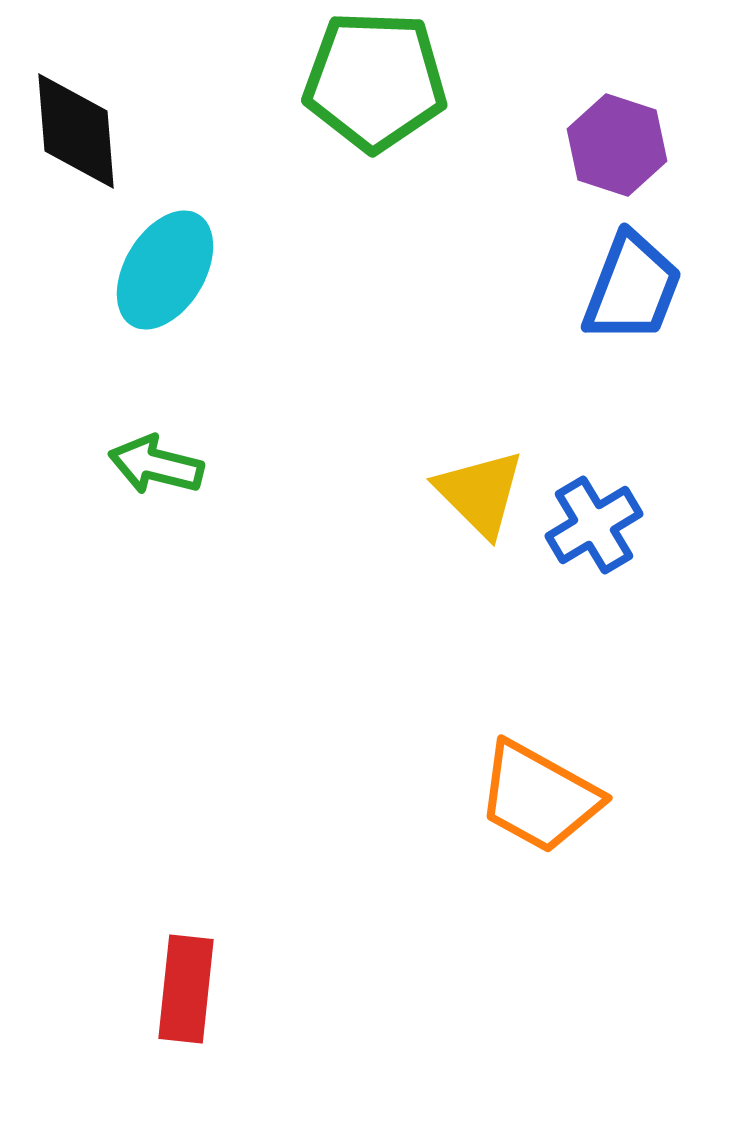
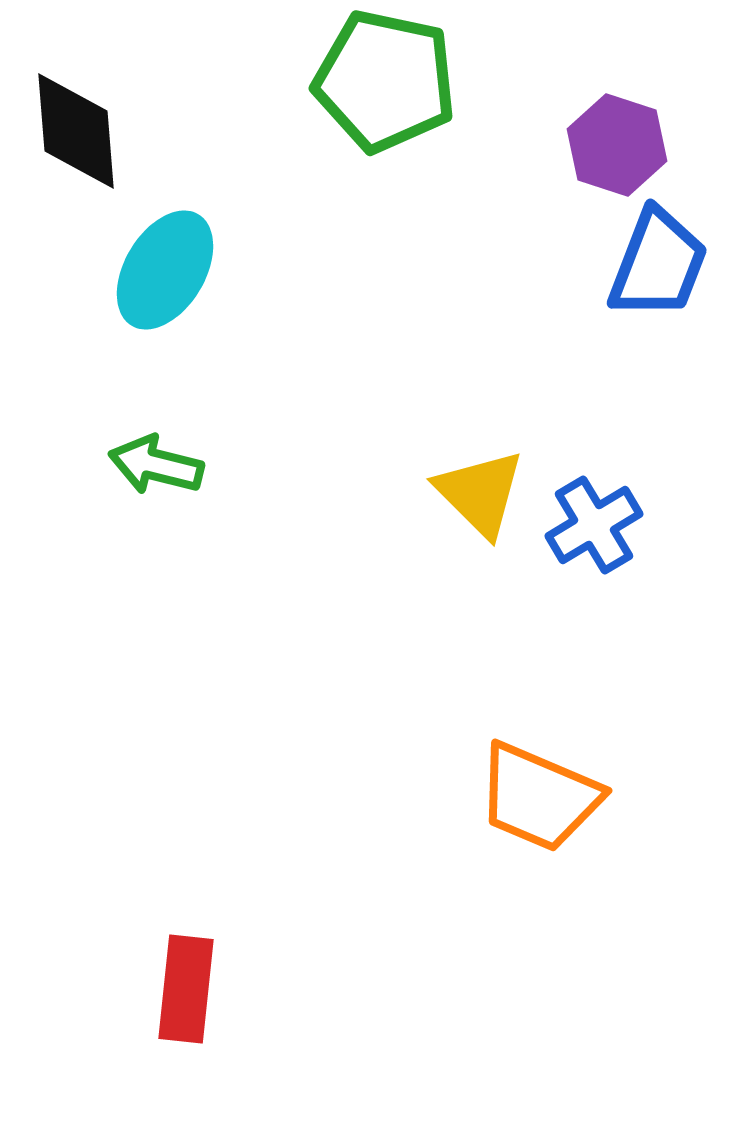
green pentagon: moved 10 px right; rotated 10 degrees clockwise
blue trapezoid: moved 26 px right, 24 px up
orange trapezoid: rotated 6 degrees counterclockwise
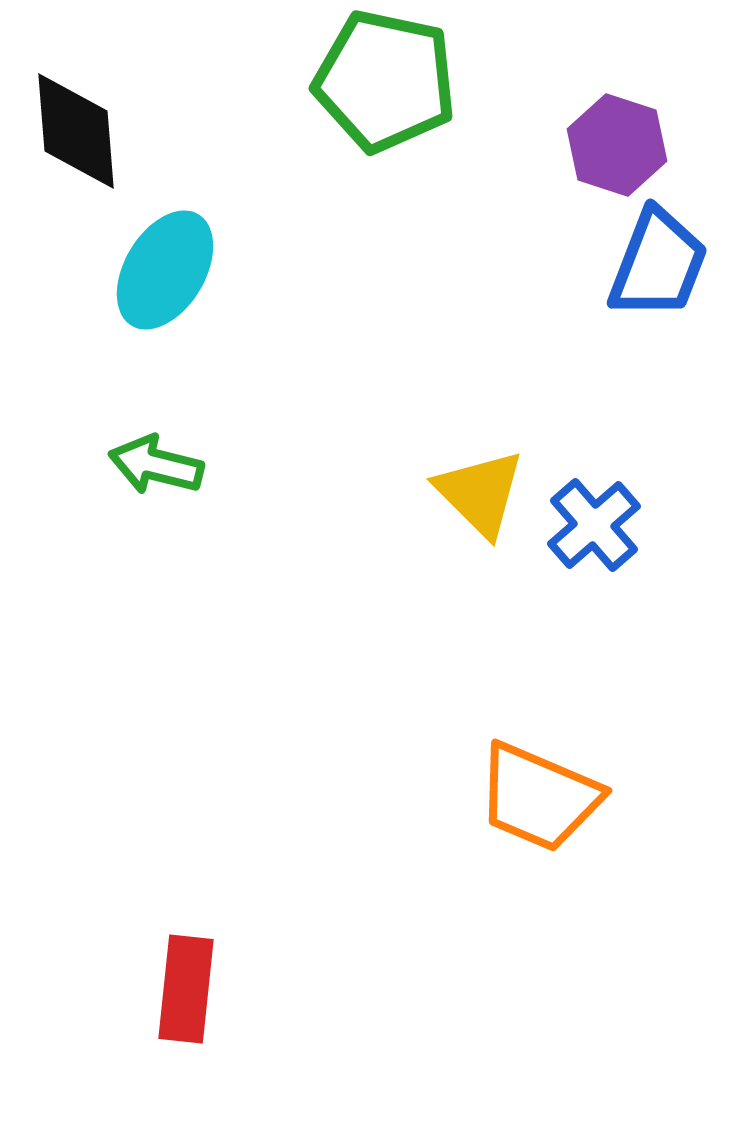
blue cross: rotated 10 degrees counterclockwise
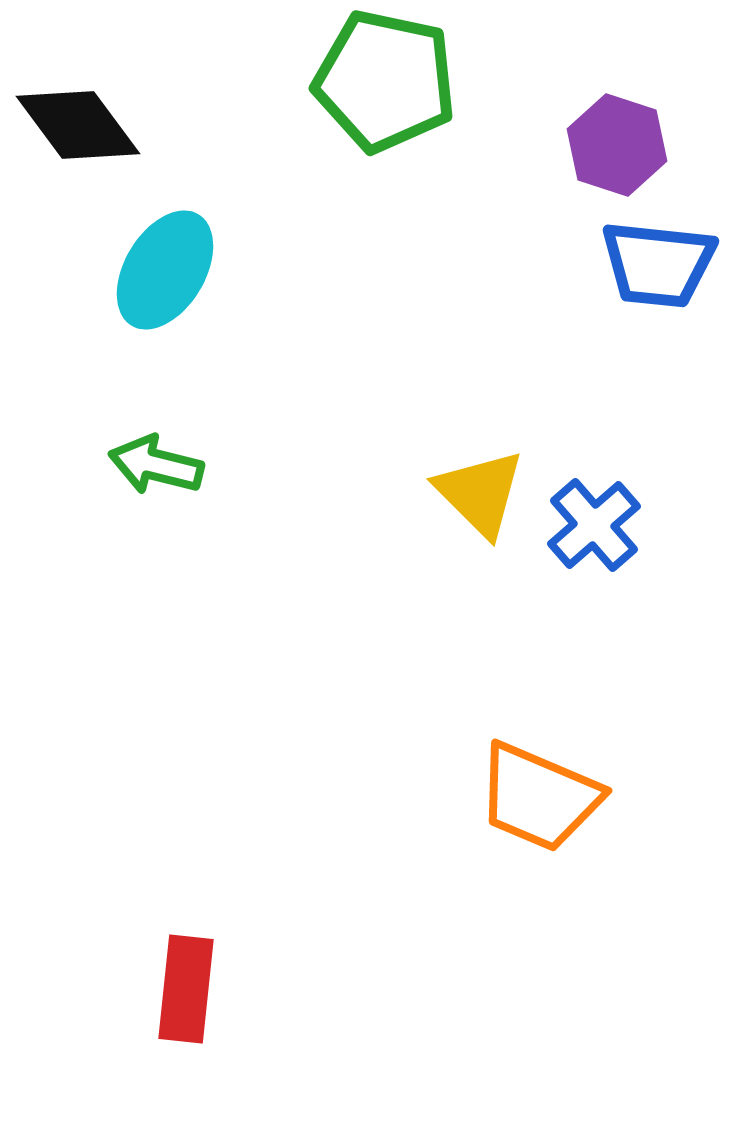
black diamond: moved 2 px right, 6 px up; rotated 32 degrees counterclockwise
blue trapezoid: rotated 75 degrees clockwise
